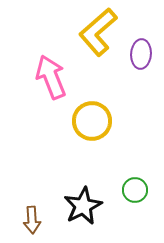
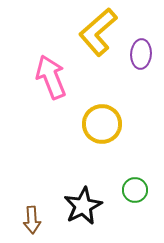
yellow circle: moved 10 px right, 3 px down
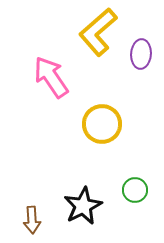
pink arrow: rotated 12 degrees counterclockwise
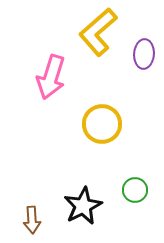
purple ellipse: moved 3 px right
pink arrow: rotated 129 degrees counterclockwise
